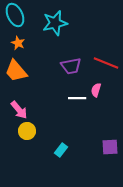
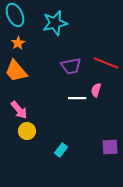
orange star: rotated 16 degrees clockwise
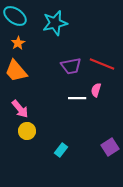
cyan ellipse: moved 1 px down; rotated 30 degrees counterclockwise
red line: moved 4 px left, 1 px down
pink arrow: moved 1 px right, 1 px up
purple square: rotated 30 degrees counterclockwise
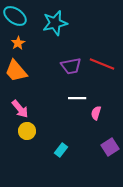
pink semicircle: moved 23 px down
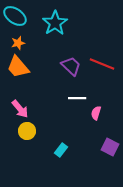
cyan star: rotated 20 degrees counterclockwise
orange star: rotated 16 degrees clockwise
purple trapezoid: rotated 125 degrees counterclockwise
orange trapezoid: moved 2 px right, 4 px up
purple square: rotated 30 degrees counterclockwise
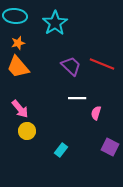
cyan ellipse: rotated 30 degrees counterclockwise
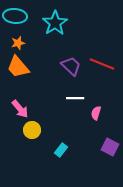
white line: moved 2 px left
yellow circle: moved 5 px right, 1 px up
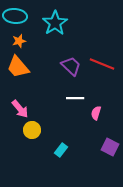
orange star: moved 1 px right, 2 px up
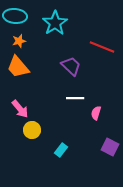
red line: moved 17 px up
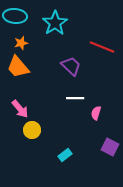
orange star: moved 2 px right, 2 px down
cyan rectangle: moved 4 px right, 5 px down; rotated 16 degrees clockwise
